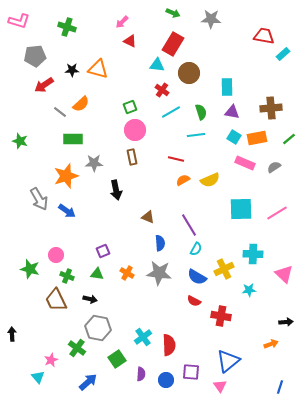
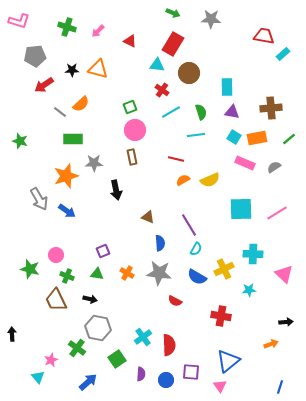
pink arrow at (122, 22): moved 24 px left, 9 px down
red semicircle at (194, 301): moved 19 px left
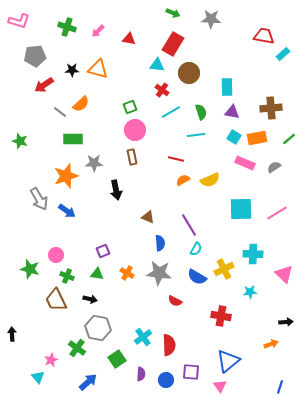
red triangle at (130, 41): moved 1 px left, 2 px up; rotated 16 degrees counterclockwise
cyan star at (249, 290): moved 1 px right, 2 px down
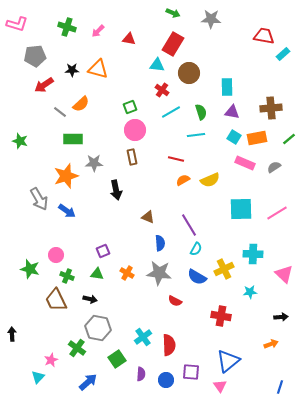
pink L-shape at (19, 21): moved 2 px left, 3 px down
black arrow at (286, 322): moved 5 px left, 5 px up
cyan triangle at (38, 377): rotated 24 degrees clockwise
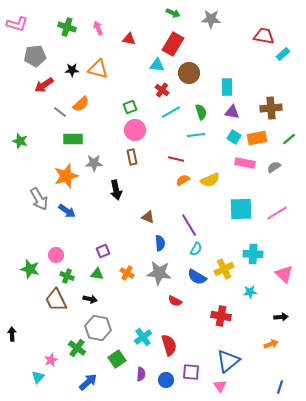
pink arrow at (98, 31): moved 3 px up; rotated 112 degrees clockwise
pink rectangle at (245, 163): rotated 12 degrees counterclockwise
red semicircle at (169, 345): rotated 15 degrees counterclockwise
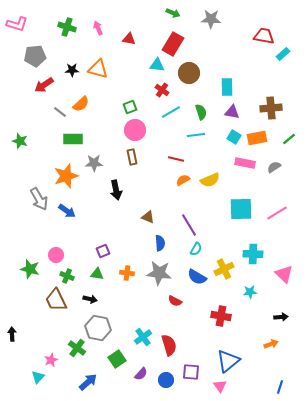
orange cross at (127, 273): rotated 24 degrees counterclockwise
purple semicircle at (141, 374): rotated 40 degrees clockwise
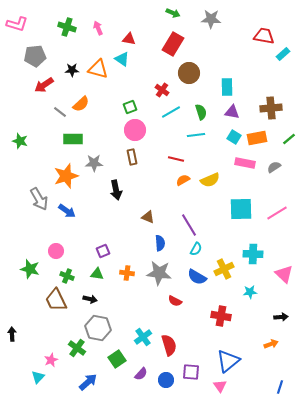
cyan triangle at (157, 65): moved 35 px left, 6 px up; rotated 28 degrees clockwise
pink circle at (56, 255): moved 4 px up
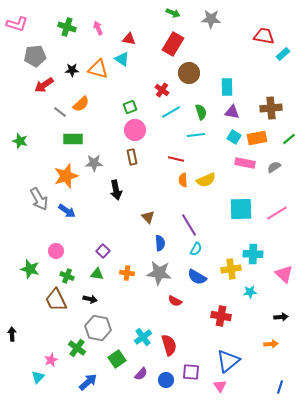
orange semicircle at (183, 180): rotated 64 degrees counterclockwise
yellow semicircle at (210, 180): moved 4 px left
brown triangle at (148, 217): rotated 24 degrees clockwise
purple square at (103, 251): rotated 24 degrees counterclockwise
yellow cross at (224, 269): moved 7 px right; rotated 18 degrees clockwise
orange arrow at (271, 344): rotated 16 degrees clockwise
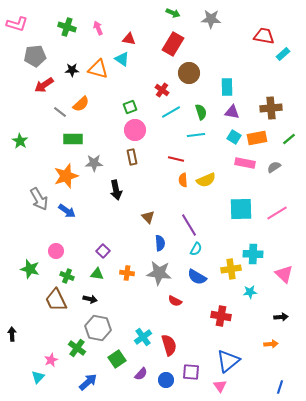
green star at (20, 141): rotated 14 degrees clockwise
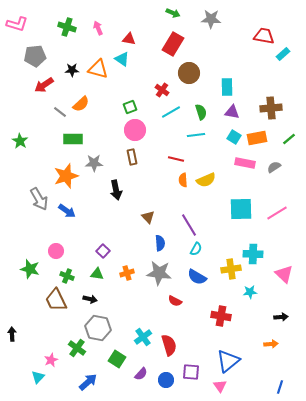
orange cross at (127, 273): rotated 24 degrees counterclockwise
green square at (117, 359): rotated 24 degrees counterclockwise
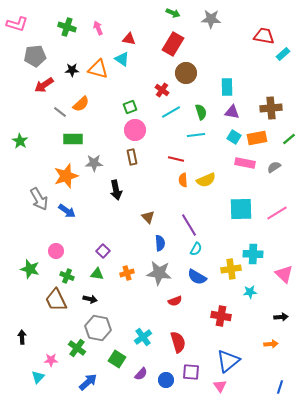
brown circle at (189, 73): moved 3 px left
red semicircle at (175, 301): rotated 48 degrees counterclockwise
black arrow at (12, 334): moved 10 px right, 3 px down
red semicircle at (169, 345): moved 9 px right, 3 px up
pink star at (51, 360): rotated 24 degrees clockwise
